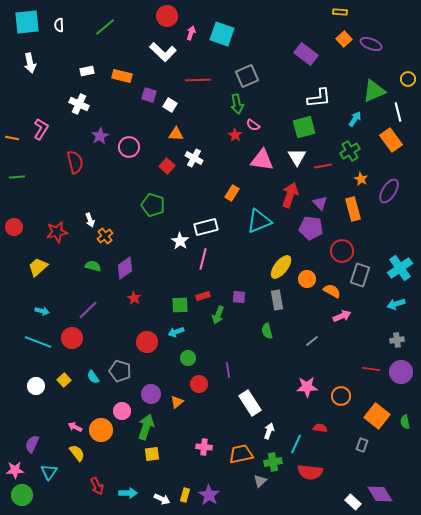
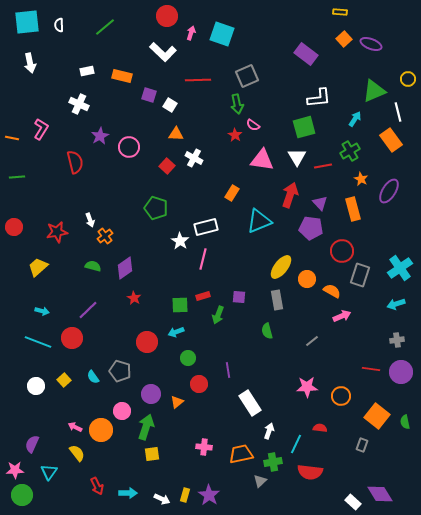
green pentagon at (153, 205): moved 3 px right, 3 px down
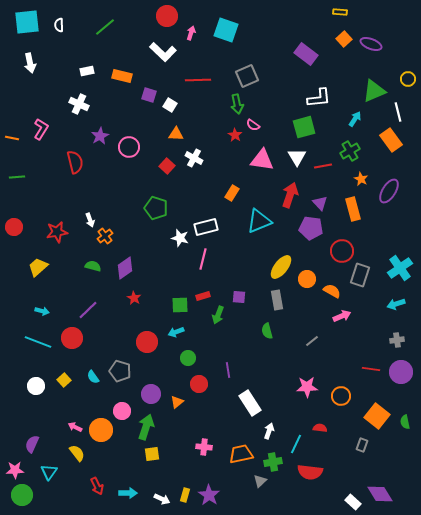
cyan square at (222, 34): moved 4 px right, 4 px up
white star at (180, 241): moved 3 px up; rotated 18 degrees counterclockwise
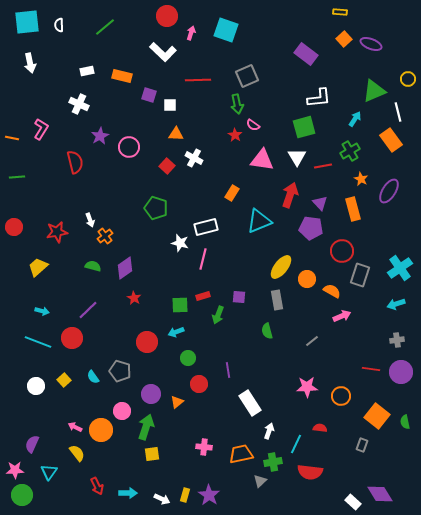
white square at (170, 105): rotated 32 degrees counterclockwise
white star at (180, 238): moved 5 px down
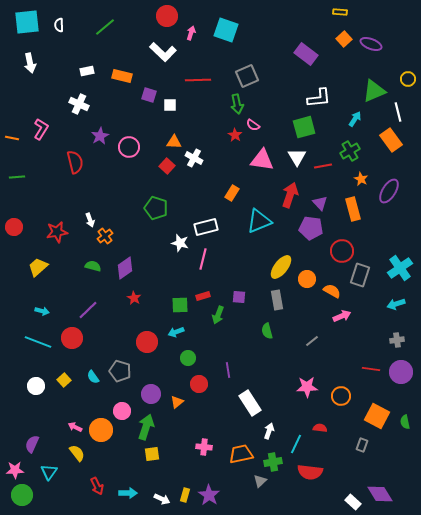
orange triangle at (176, 134): moved 2 px left, 8 px down
orange square at (377, 416): rotated 10 degrees counterclockwise
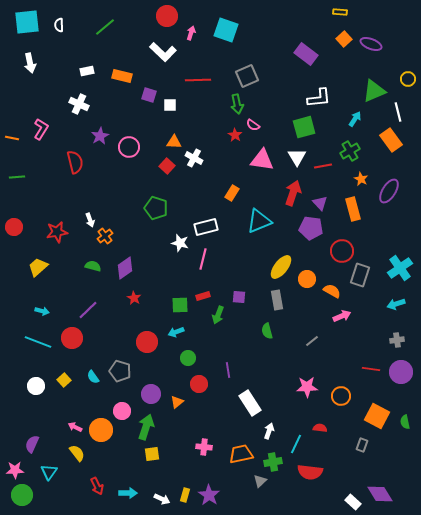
red arrow at (290, 195): moved 3 px right, 2 px up
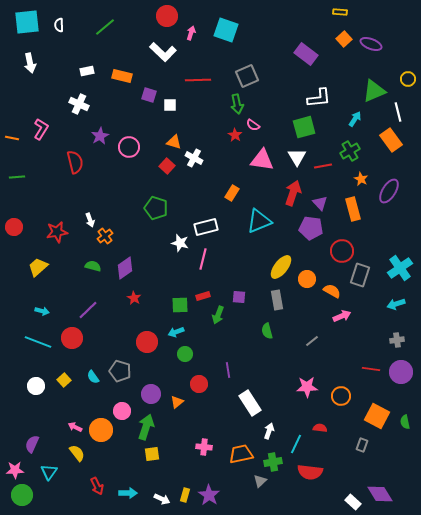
orange triangle at (174, 142): rotated 14 degrees clockwise
green circle at (188, 358): moved 3 px left, 4 px up
